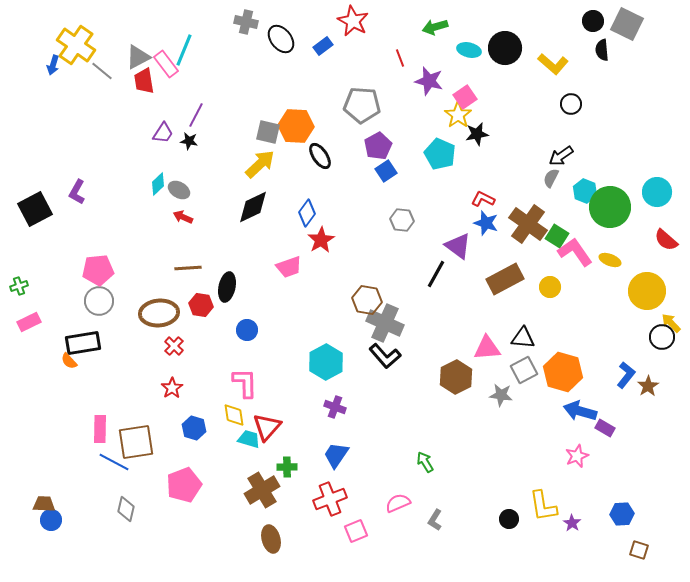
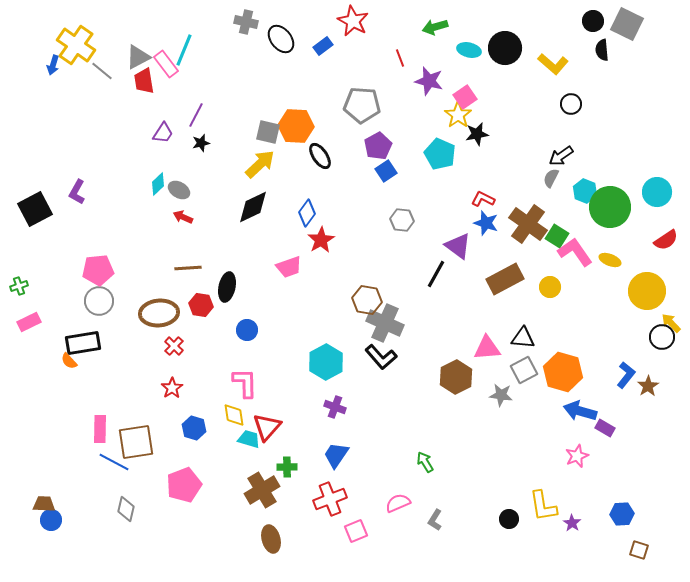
black star at (189, 141): moved 12 px right, 2 px down; rotated 24 degrees counterclockwise
red semicircle at (666, 240): rotated 75 degrees counterclockwise
black L-shape at (385, 356): moved 4 px left, 1 px down
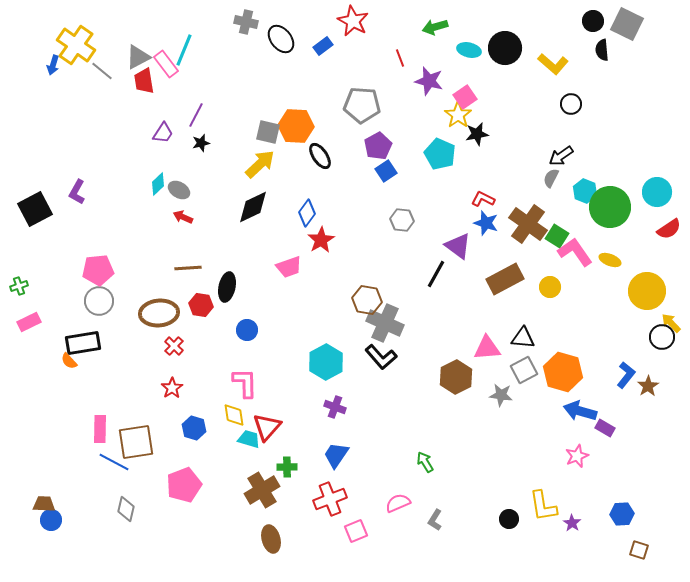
red semicircle at (666, 240): moved 3 px right, 11 px up
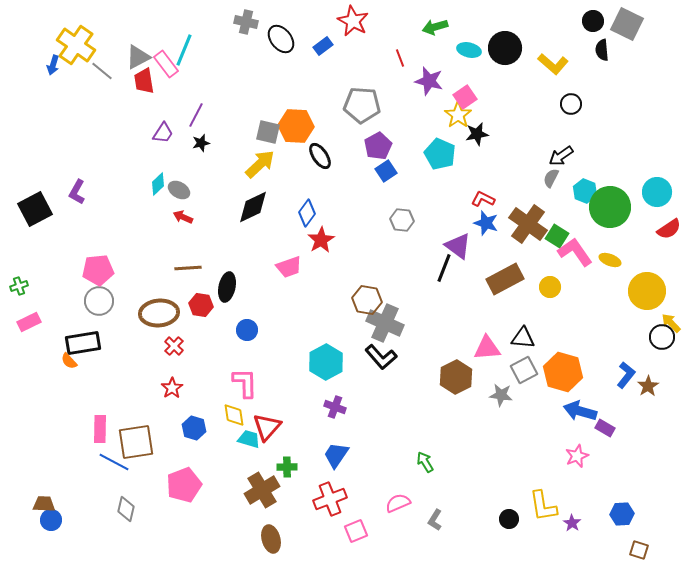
black line at (436, 274): moved 8 px right, 6 px up; rotated 8 degrees counterclockwise
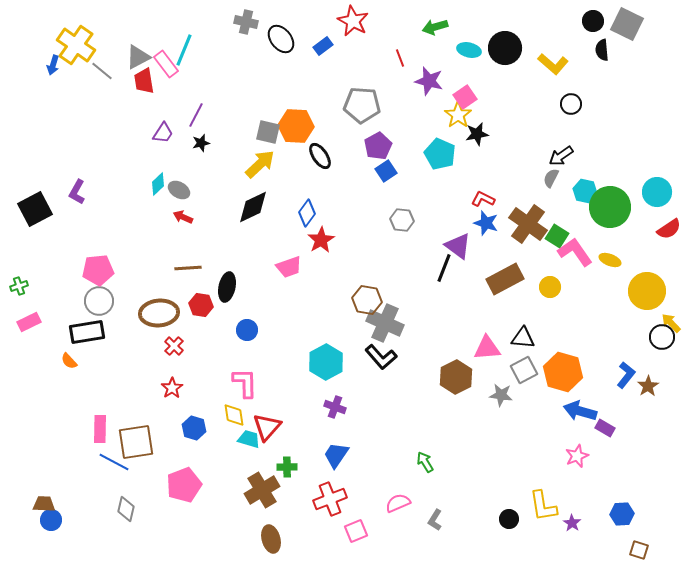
cyan hexagon at (585, 191): rotated 10 degrees counterclockwise
black rectangle at (83, 343): moved 4 px right, 11 px up
